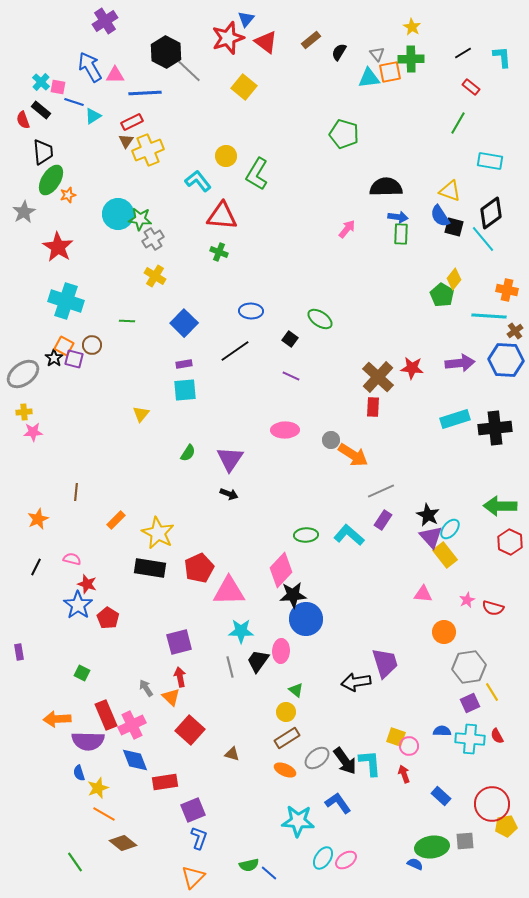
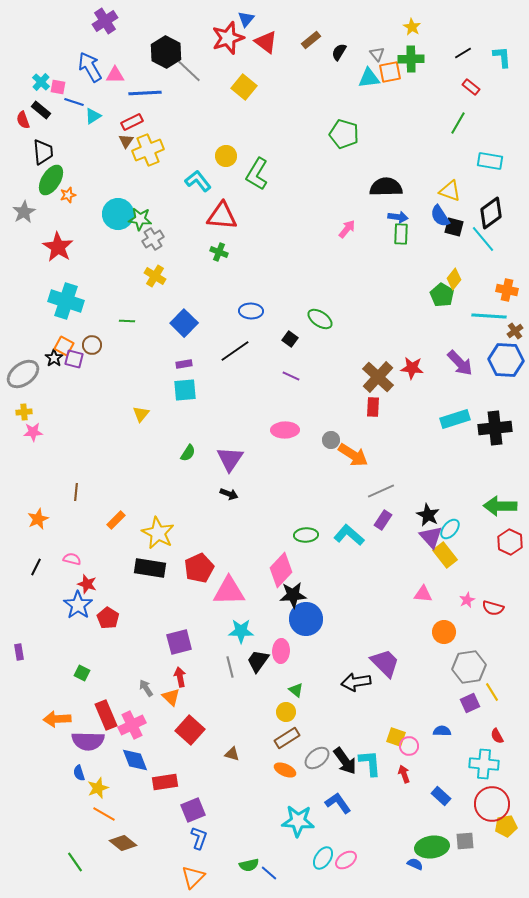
purple arrow at (460, 363): rotated 52 degrees clockwise
purple trapezoid at (385, 663): rotated 28 degrees counterclockwise
cyan cross at (470, 739): moved 14 px right, 25 px down
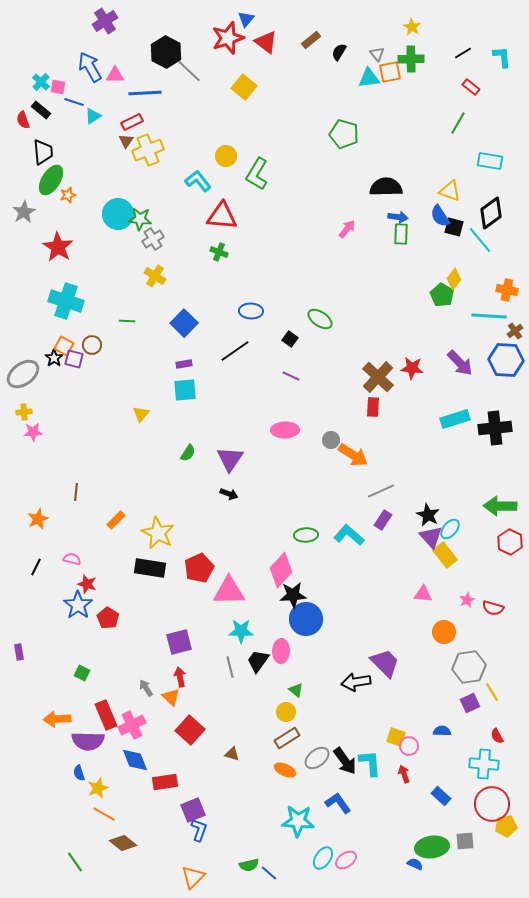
cyan line at (483, 239): moved 3 px left, 1 px down
blue L-shape at (199, 838): moved 8 px up
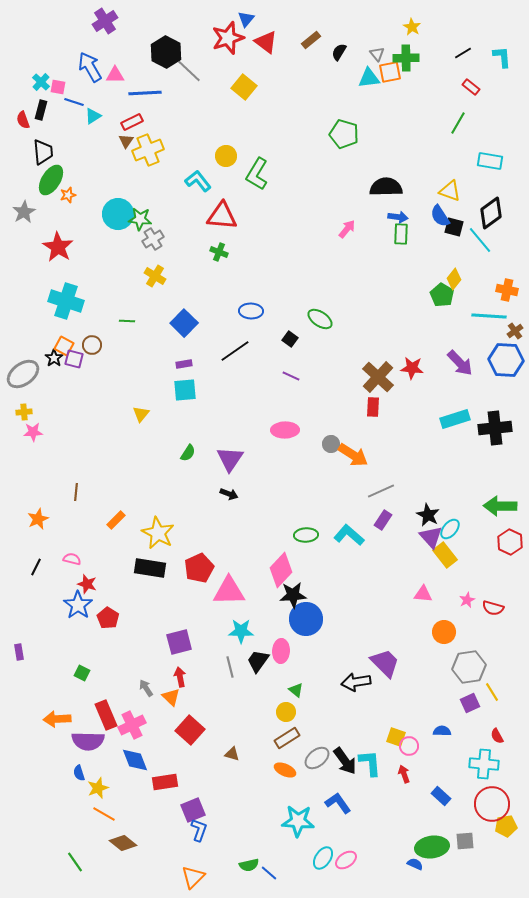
green cross at (411, 59): moved 5 px left, 1 px up
black rectangle at (41, 110): rotated 66 degrees clockwise
gray circle at (331, 440): moved 4 px down
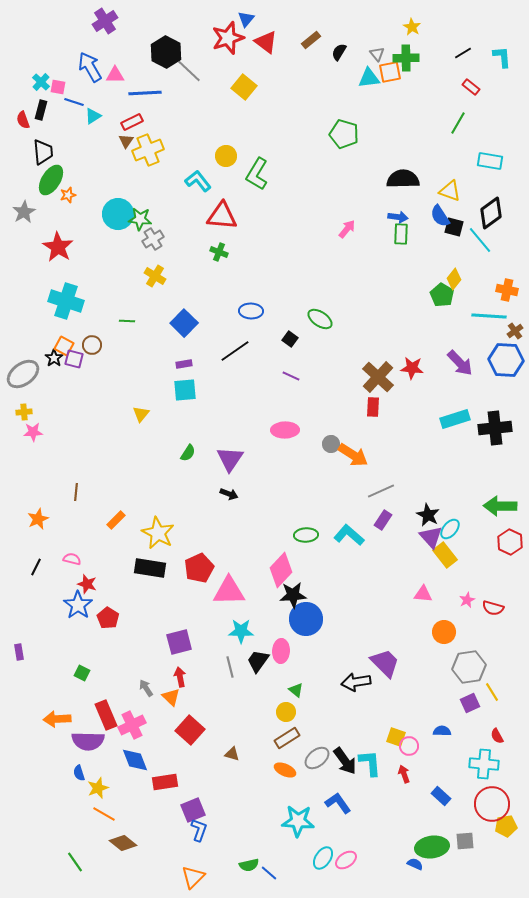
black semicircle at (386, 187): moved 17 px right, 8 px up
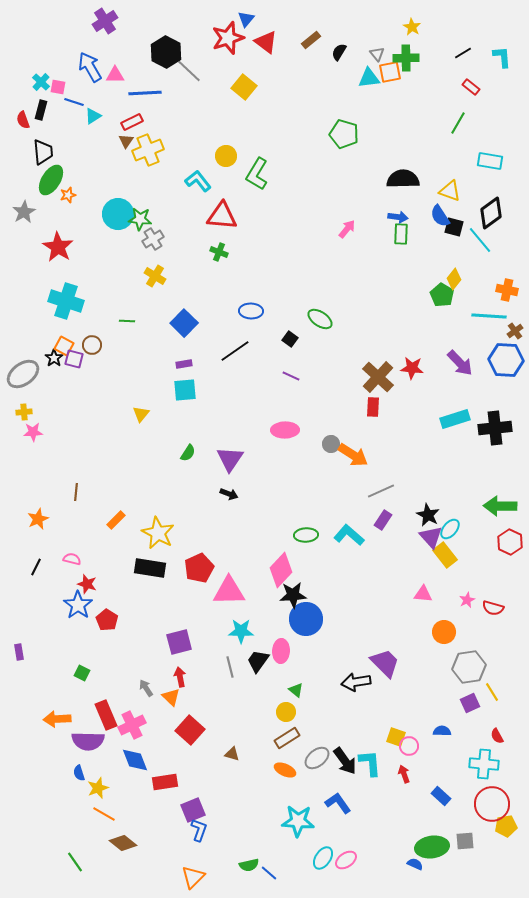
red pentagon at (108, 618): moved 1 px left, 2 px down
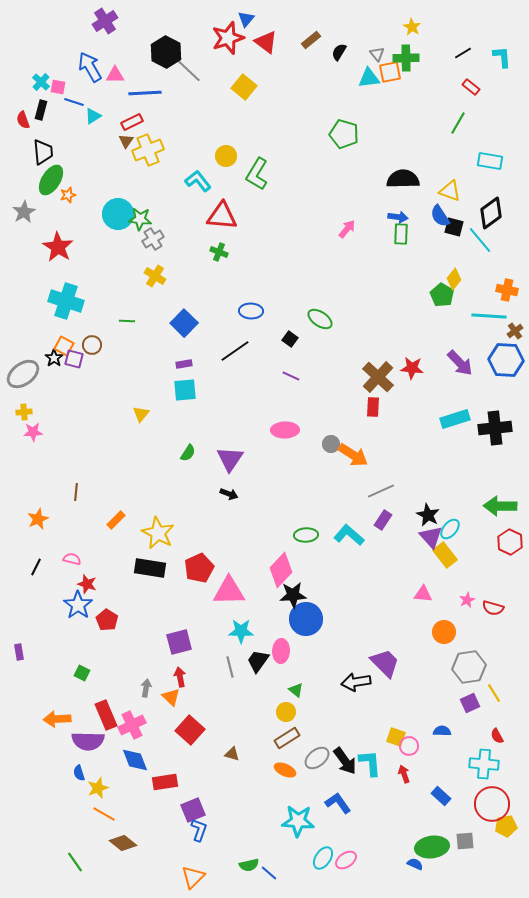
gray arrow at (146, 688): rotated 42 degrees clockwise
yellow line at (492, 692): moved 2 px right, 1 px down
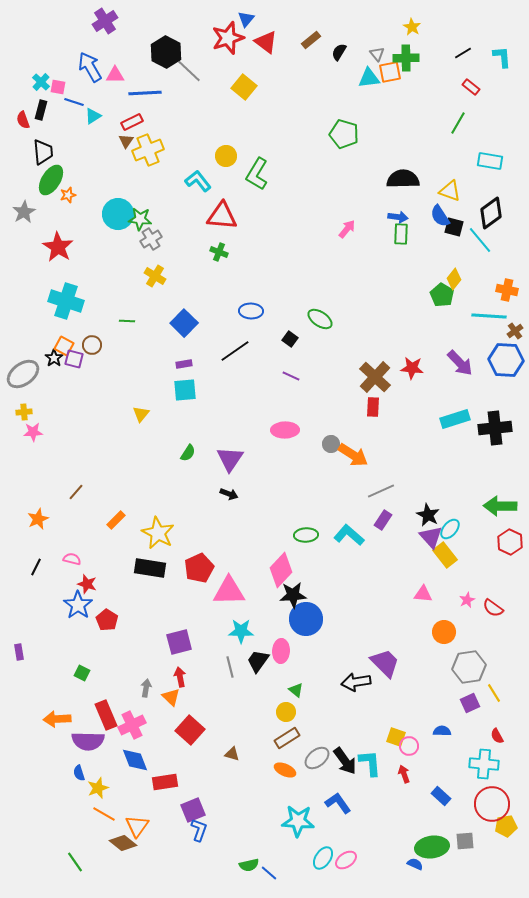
gray cross at (153, 239): moved 2 px left
brown cross at (378, 377): moved 3 px left
brown line at (76, 492): rotated 36 degrees clockwise
red semicircle at (493, 608): rotated 20 degrees clockwise
orange triangle at (193, 877): moved 56 px left, 51 px up; rotated 10 degrees counterclockwise
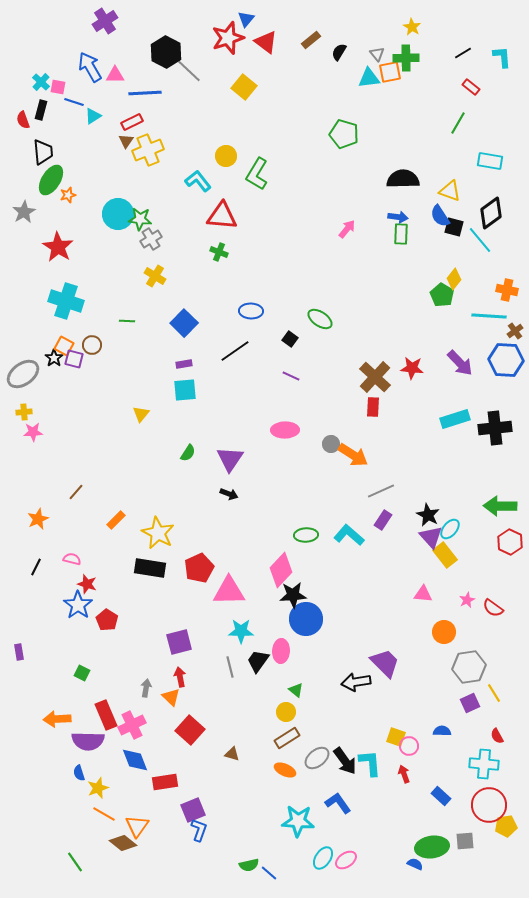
red circle at (492, 804): moved 3 px left, 1 px down
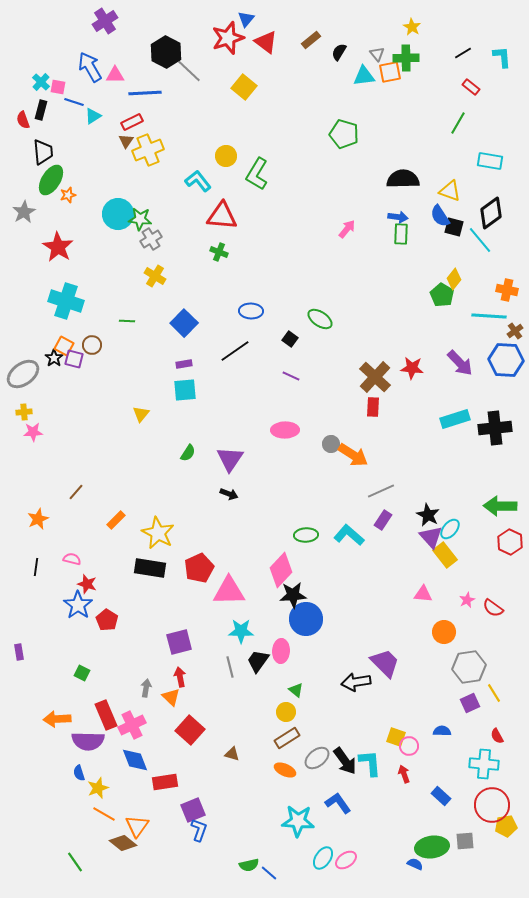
cyan triangle at (369, 78): moved 5 px left, 2 px up
black line at (36, 567): rotated 18 degrees counterclockwise
red circle at (489, 805): moved 3 px right
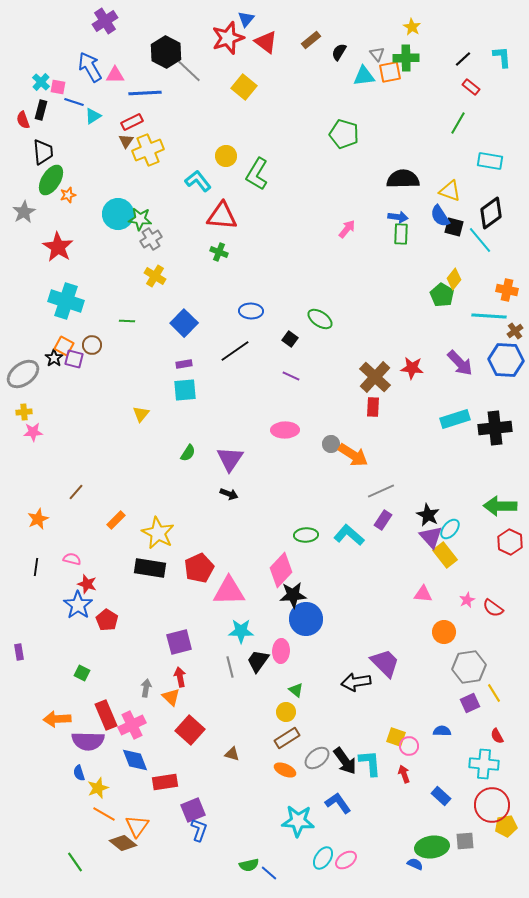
black line at (463, 53): moved 6 px down; rotated 12 degrees counterclockwise
